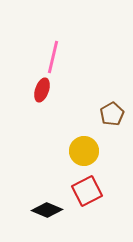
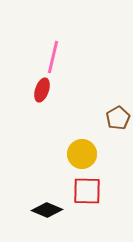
brown pentagon: moved 6 px right, 4 px down
yellow circle: moved 2 px left, 3 px down
red square: rotated 28 degrees clockwise
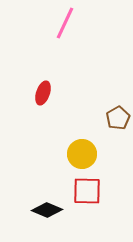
pink line: moved 12 px right, 34 px up; rotated 12 degrees clockwise
red ellipse: moved 1 px right, 3 px down
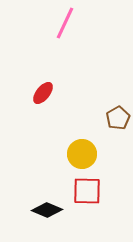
red ellipse: rotated 20 degrees clockwise
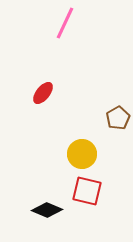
red square: rotated 12 degrees clockwise
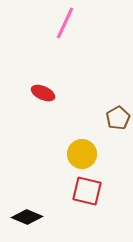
red ellipse: rotated 75 degrees clockwise
black diamond: moved 20 px left, 7 px down
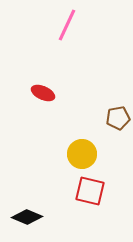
pink line: moved 2 px right, 2 px down
brown pentagon: rotated 20 degrees clockwise
red square: moved 3 px right
